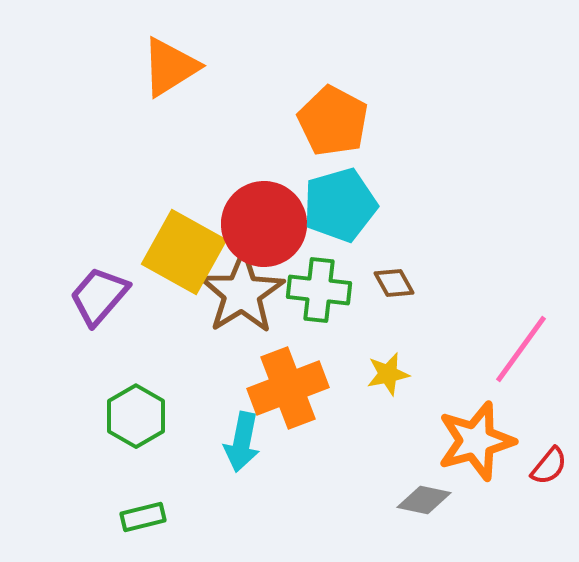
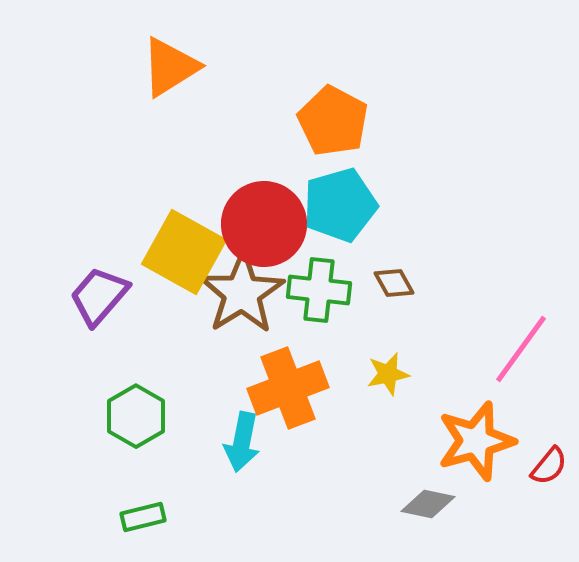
gray diamond: moved 4 px right, 4 px down
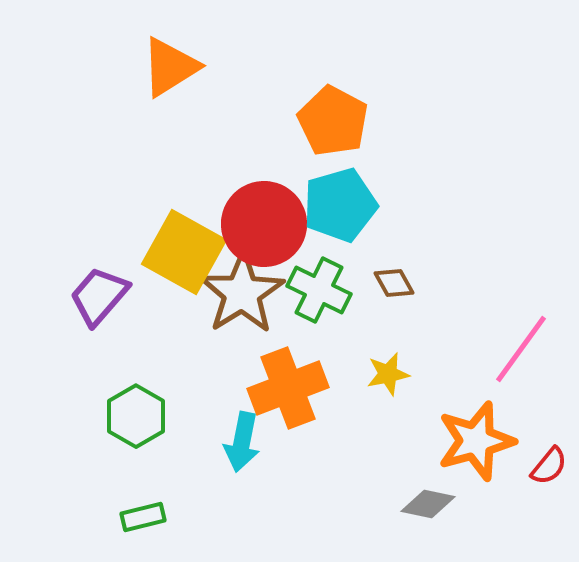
green cross: rotated 20 degrees clockwise
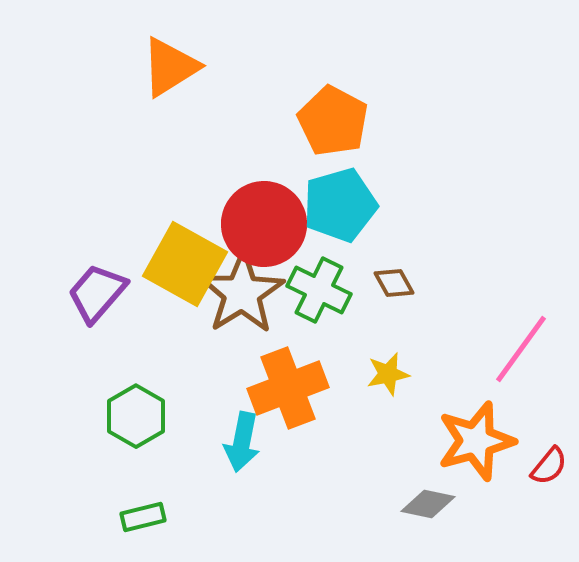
yellow square: moved 1 px right, 12 px down
purple trapezoid: moved 2 px left, 3 px up
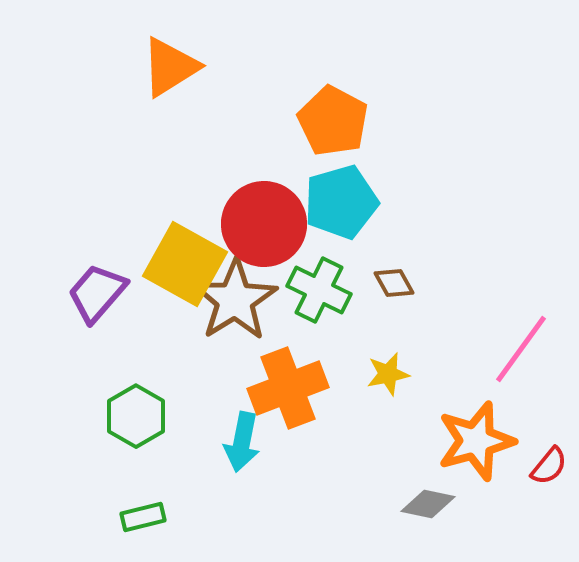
cyan pentagon: moved 1 px right, 3 px up
brown star: moved 7 px left, 7 px down
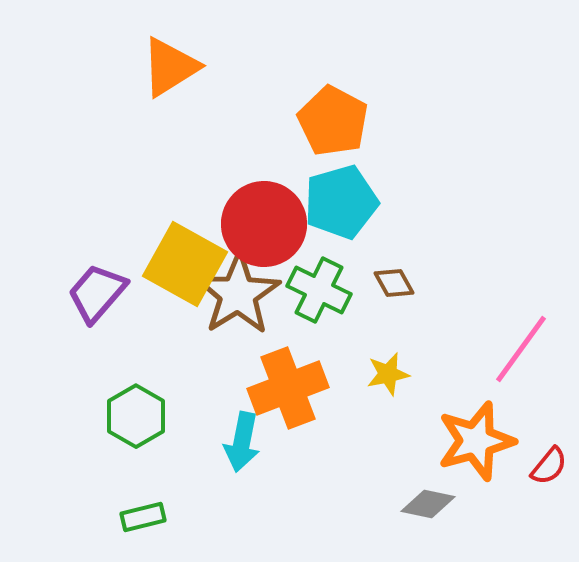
brown star: moved 3 px right, 6 px up
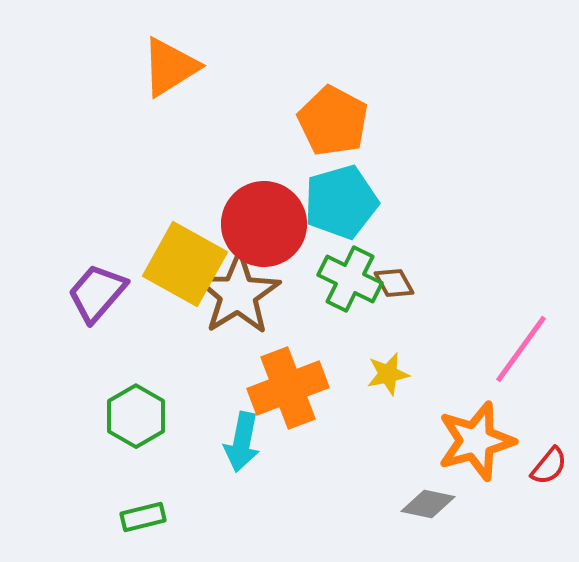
green cross: moved 31 px right, 11 px up
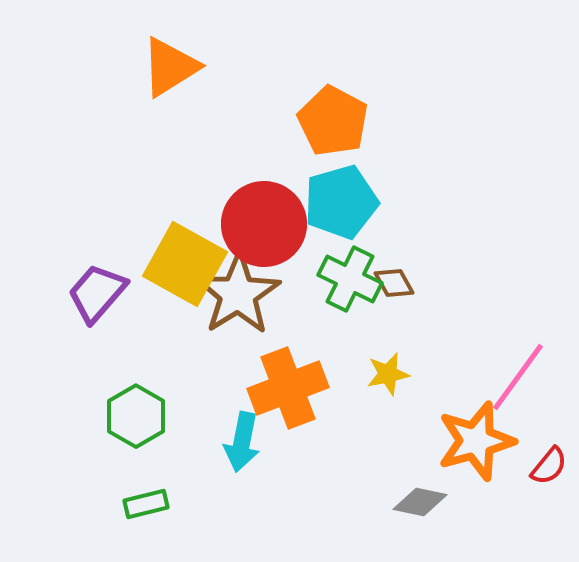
pink line: moved 3 px left, 28 px down
gray diamond: moved 8 px left, 2 px up
green rectangle: moved 3 px right, 13 px up
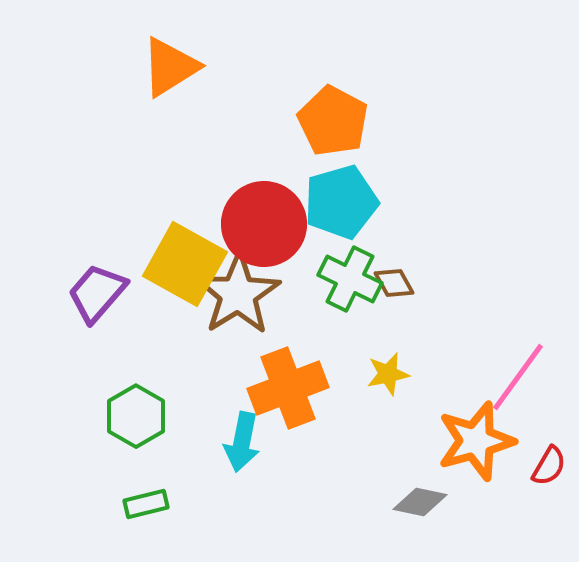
red semicircle: rotated 9 degrees counterclockwise
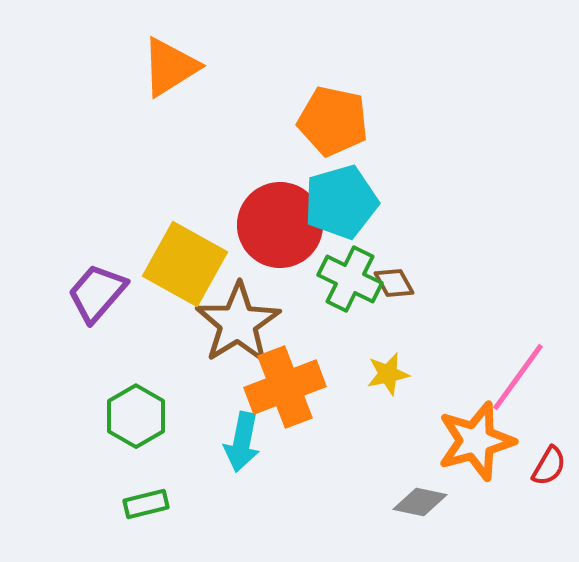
orange pentagon: rotated 16 degrees counterclockwise
red circle: moved 16 px right, 1 px down
brown star: moved 29 px down
orange cross: moved 3 px left, 1 px up
